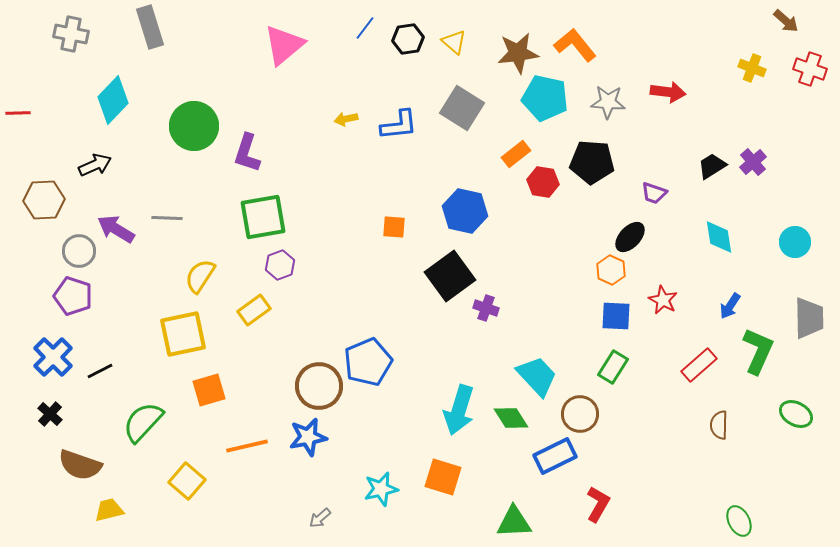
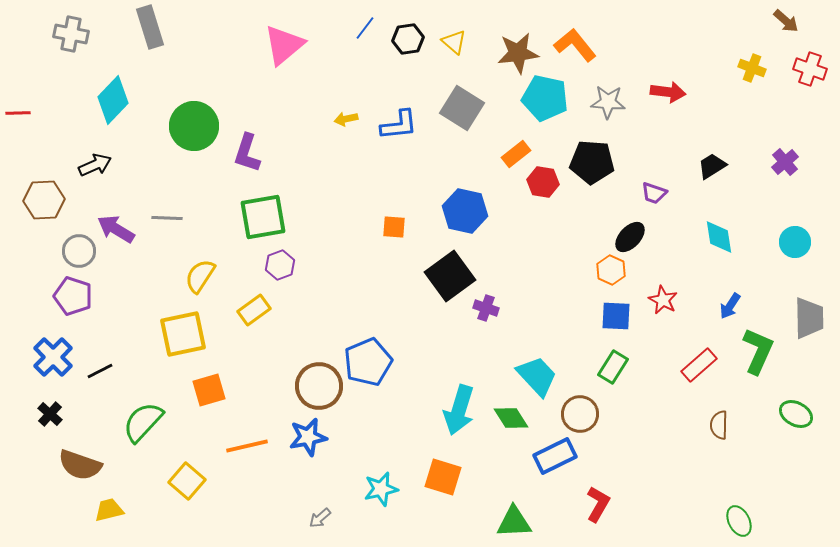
purple cross at (753, 162): moved 32 px right
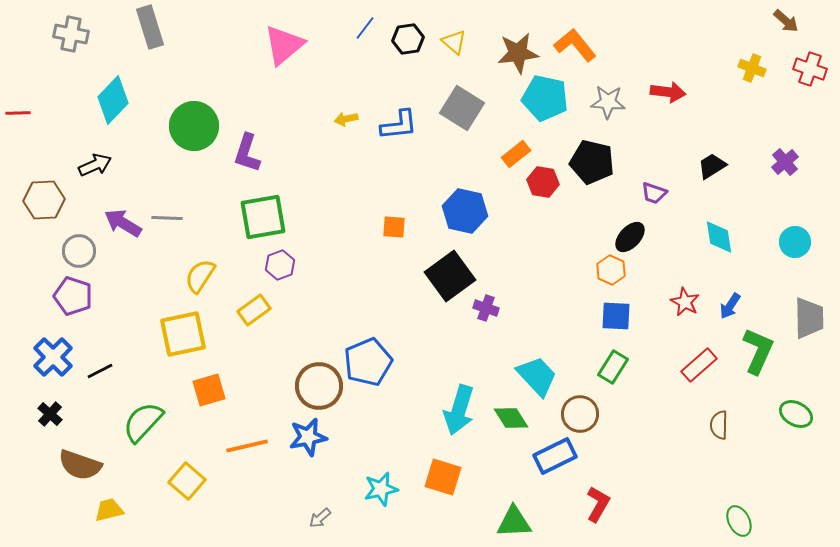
black pentagon at (592, 162): rotated 9 degrees clockwise
purple arrow at (116, 229): moved 7 px right, 6 px up
red star at (663, 300): moved 22 px right, 2 px down
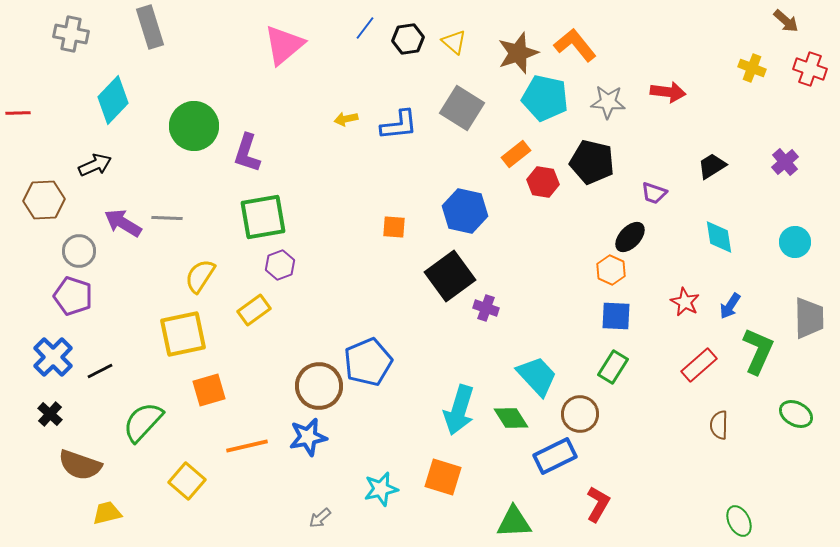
brown star at (518, 53): rotated 12 degrees counterclockwise
yellow trapezoid at (109, 510): moved 2 px left, 3 px down
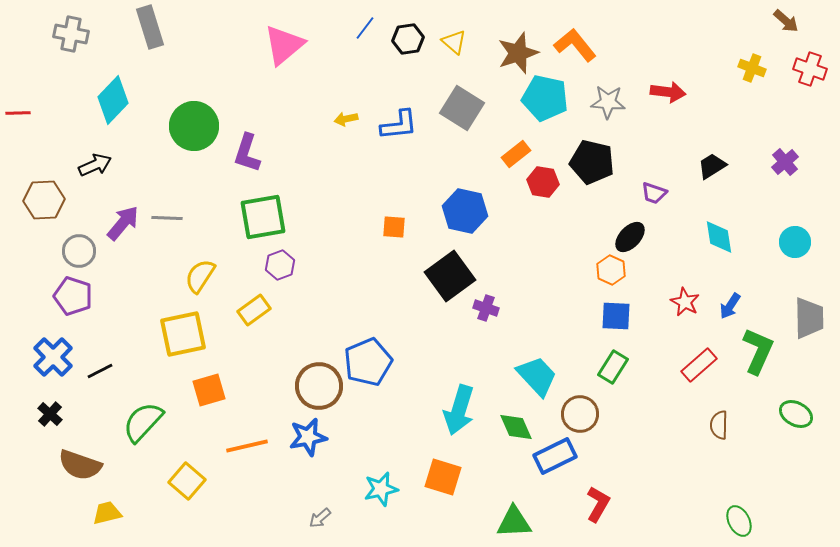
purple arrow at (123, 223): rotated 99 degrees clockwise
green diamond at (511, 418): moved 5 px right, 9 px down; rotated 9 degrees clockwise
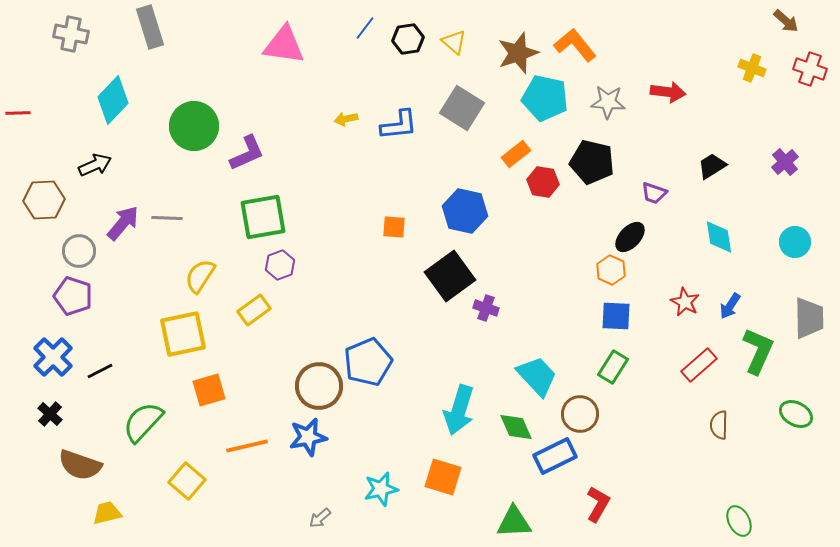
pink triangle at (284, 45): rotated 48 degrees clockwise
purple L-shape at (247, 153): rotated 132 degrees counterclockwise
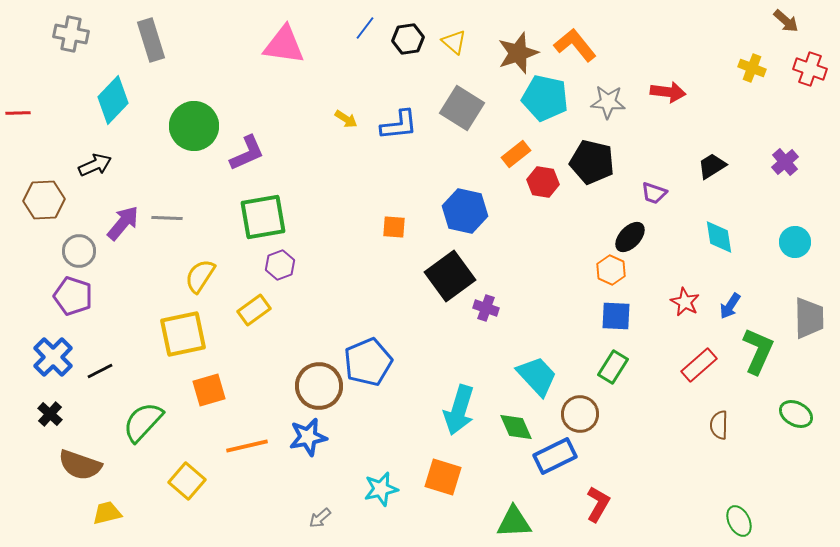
gray rectangle at (150, 27): moved 1 px right, 13 px down
yellow arrow at (346, 119): rotated 135 degrees counterclockwise
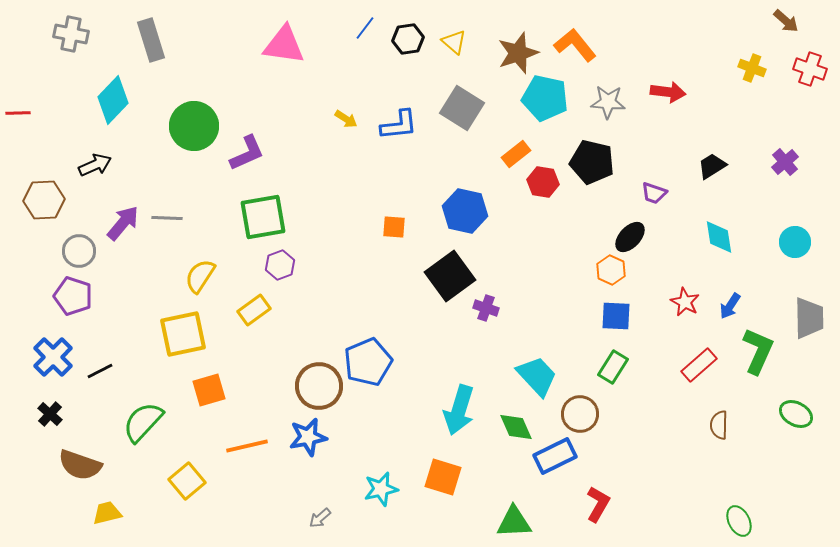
yellow square at (187, 481): rotated 9 degrees clockwise
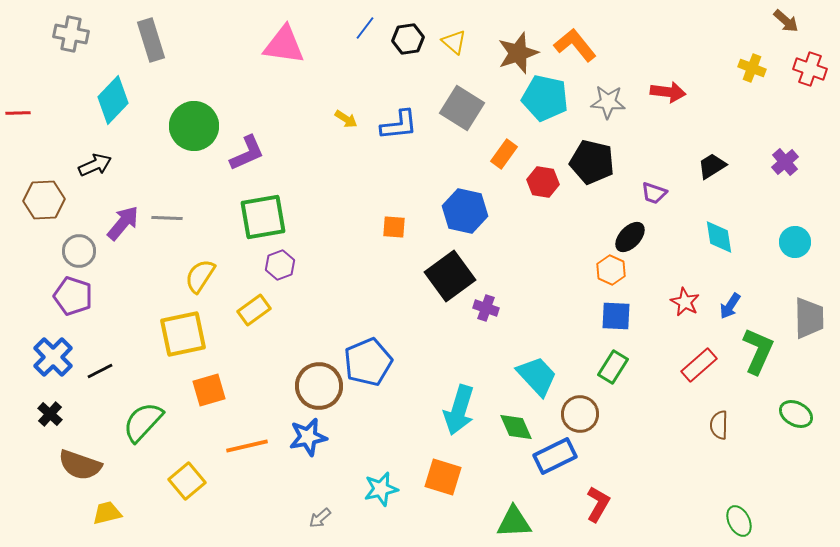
orange rectangle at (516, 154): moved 12 px left; rotated 16 degrees counterclockwise
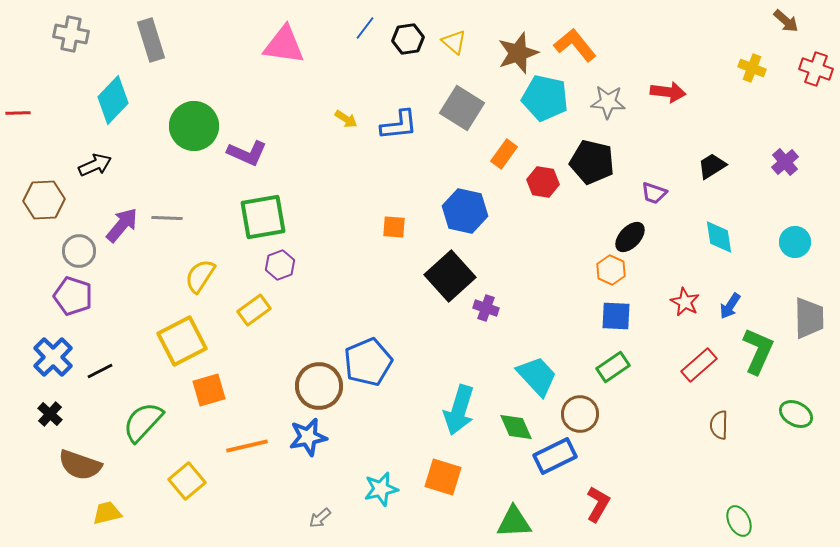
red cross at (810, 69): moved 6 px right
purple L-shape at (247, 153): rotated 48 degrees clockwise
purple arrow at (123, 223): moved 1 px left, 2 px down
black square at (450, 276): rotated 6 degrees counterclockwise
yellow square at (183, 334): moved 1 px left, 7 px down; rotated 15 degrees counterclockwise
green rectangle at (613, 367): rotated 24 degrees clockwise
